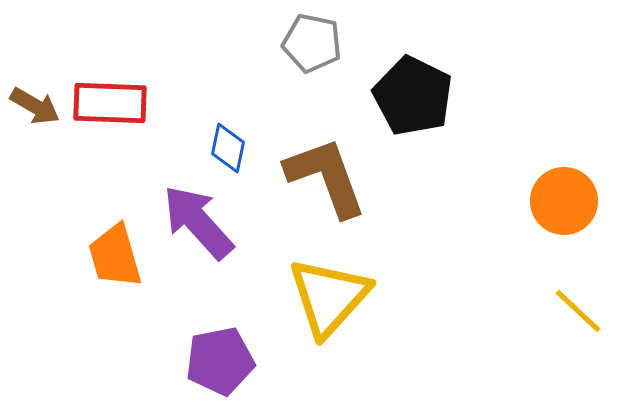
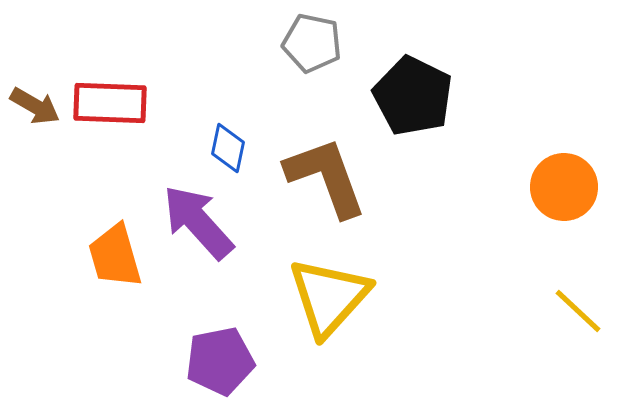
orange circle: moved 14 px up
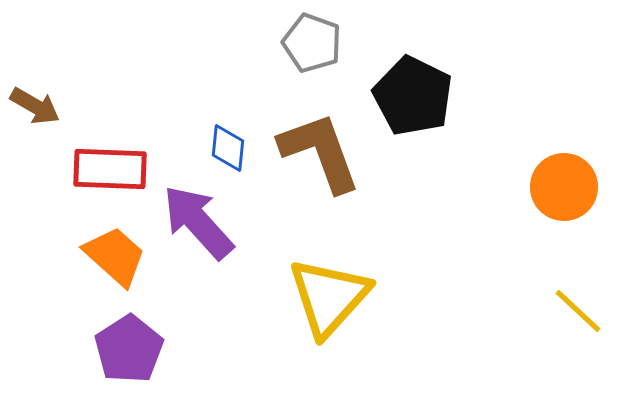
gray pentagon: rotated 8 degrees clockwise
red rectangle: moved 66 px down
blue diamond: rotated 6 degrees counterclockwise
brown L-shape: moved 6 px left, 25 px up
orange trapezoid: rotated 148 degrees clockwise
purple pentagon: moved 91 px left, 12 px up; rotated 22 degrees counterclockwise
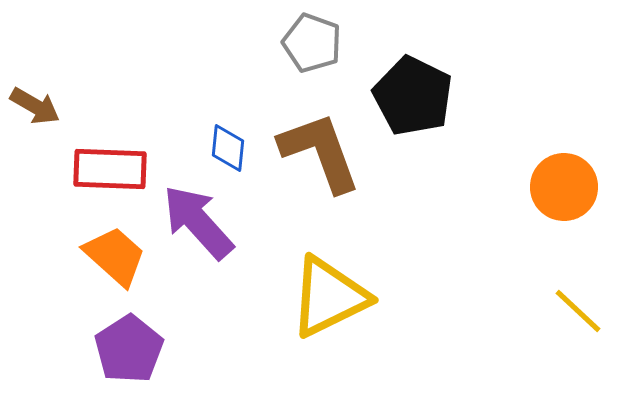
yellow triangle: rotated 22 degrees clockwise
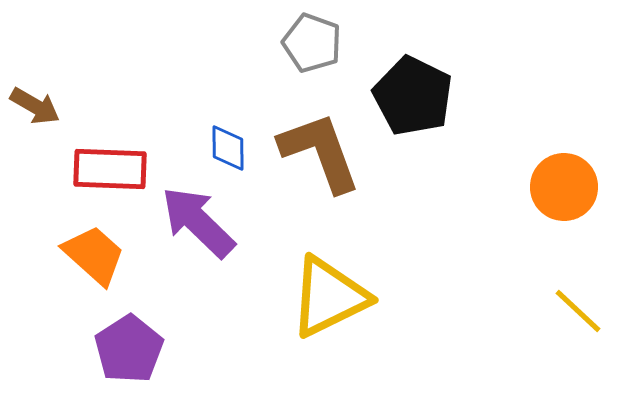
blue diamond: rotated 6 degrees counterclockwise
purple arrow: rotated 4 degrees counterclockwise
orange trapezoid: moved 21 px left, 1 px up
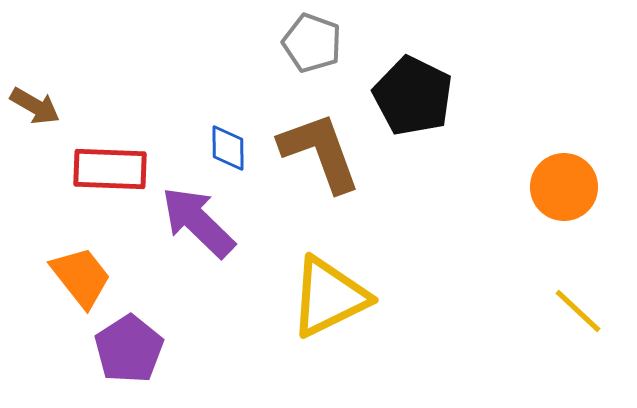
orange trapezoid: moved 13 px left, 22 px down; rotated 10 degrees clockwise
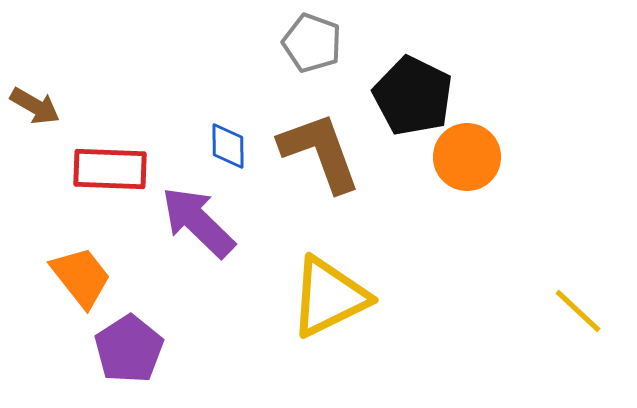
blue diamond: moved 2 px up
orange circle: moved 97 px left, 30 px up
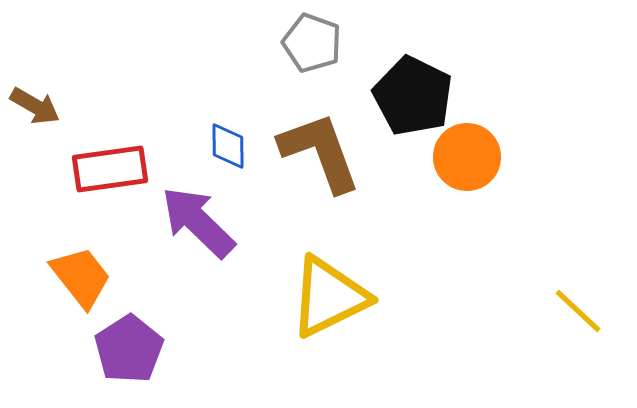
red rectangle: rotated 10 degrees counterclockwise
